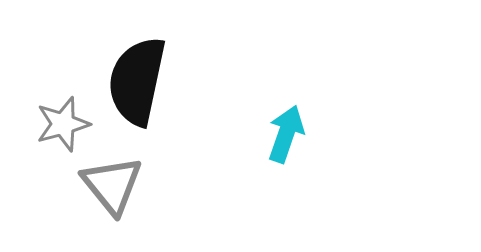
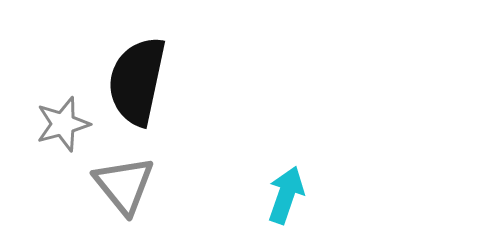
cyan arrow: moved 61 px down
gray triangle: moved 12 px right
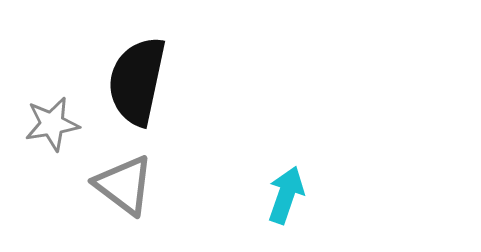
gray star: moved 11 px left; rotated 6 degrees clockwise
gray triangle: rotated 14 degrees counterclockwise
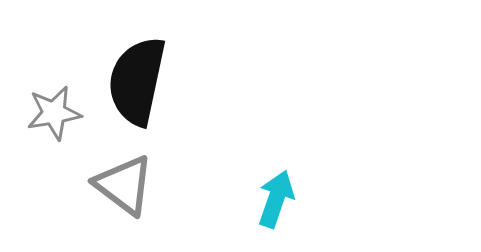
gray star: moved 2 px right, 11 px up
cyan arrow: moved 10 px left, 4 px down
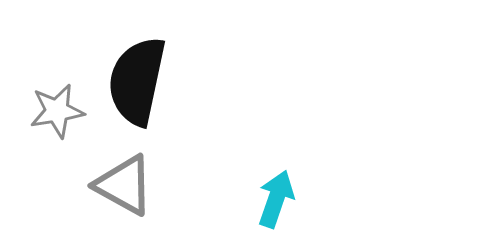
gray star: moved 3 px right, 2 px up
gray triangle: rotated 8 degrees counterclockwise
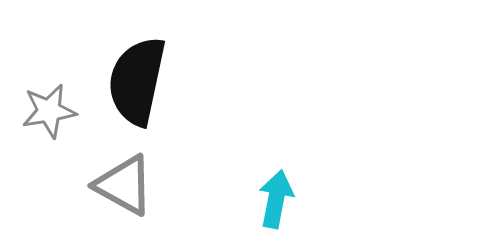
gray star: moved 8 px left
cyan arrow: rotated 8 degrees counterclockwise
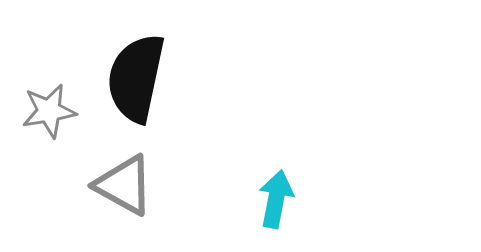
black semicircle: moved 1 px left, 3 px up
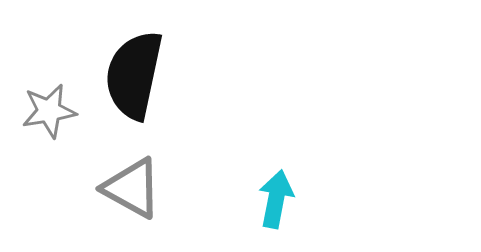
black semicircle: moved 2 px left, 3 px up
gray triangle: moved 8 px right, 3 px down
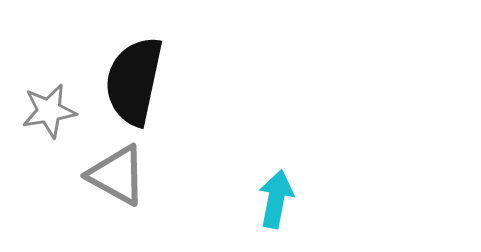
black semicircle: moved 6 px down
gray triangle: moved 15 px left, 13 px up
